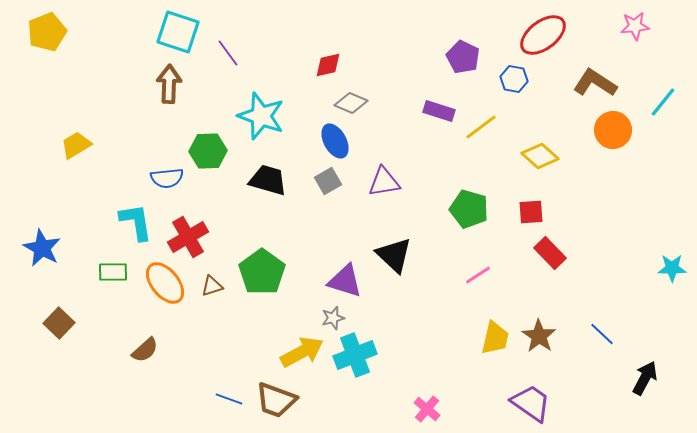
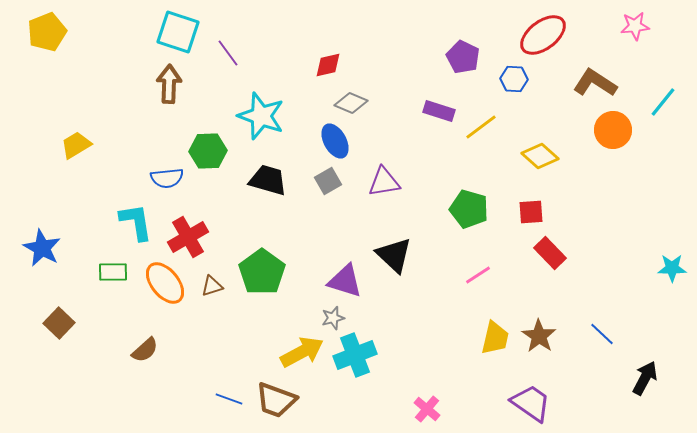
blue hexagon at (514, 79): rotated 8 degrees counterclockwise
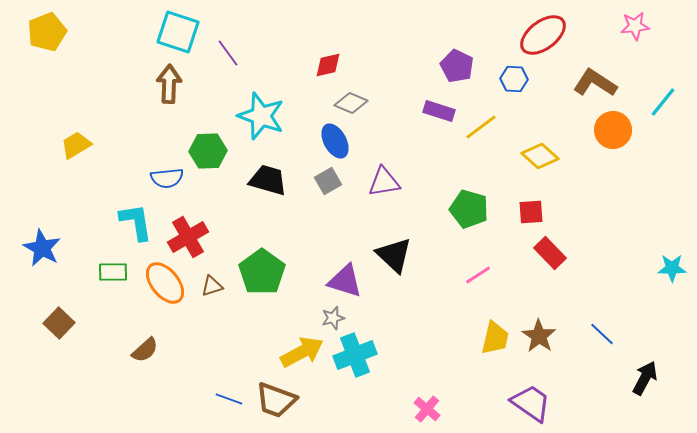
purple pentagon at (463, 57): moved 6 px left, 9 px down
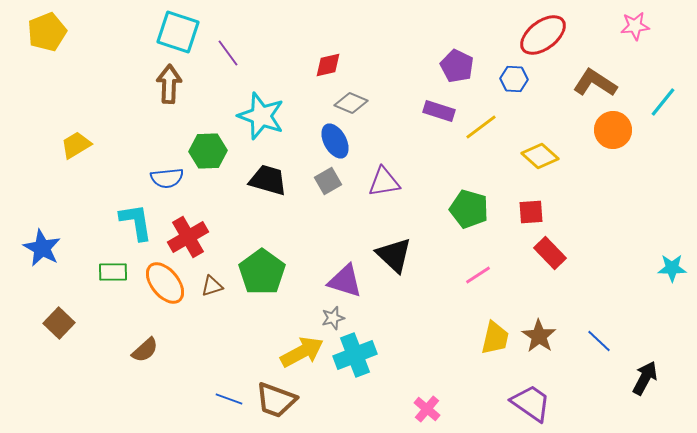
blue line at (602, 334): moved 3 px left, 7 px down
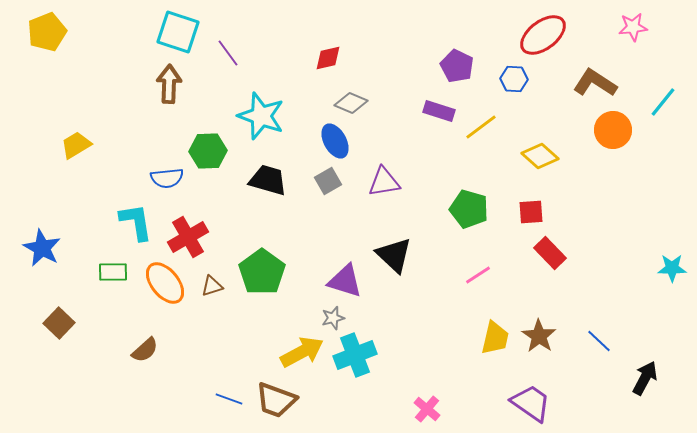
pink star at (635, 26): moved 2 px left, 1 px down
red diamond at (328, 65): moved 7 px up
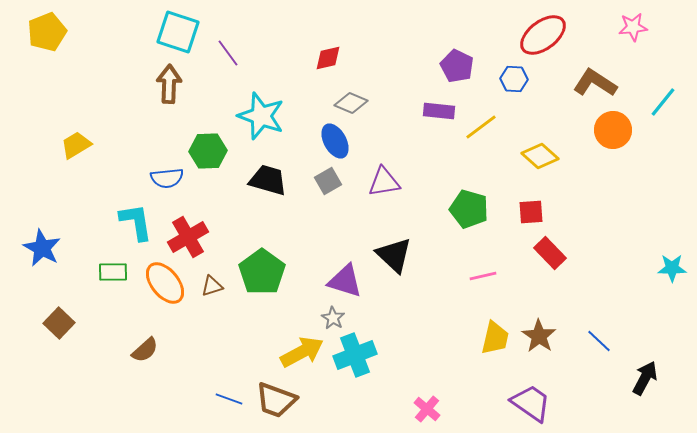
purple rectangle at (439, 111): rotated 12 degrees counterclockwise
pink line at (478, 275): moved 5 px right, 1 px down; rotated 20 degrees clockwise
gray star at (333, 318): rotated 25 degrees counterclockwise
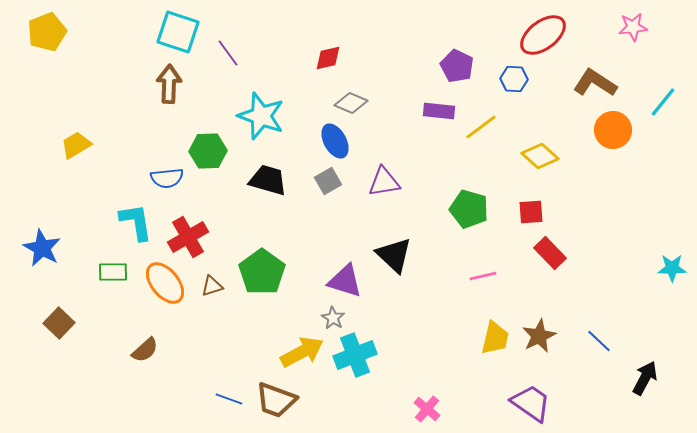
brown star at (539, 336): rotated 12 degrees clockwise
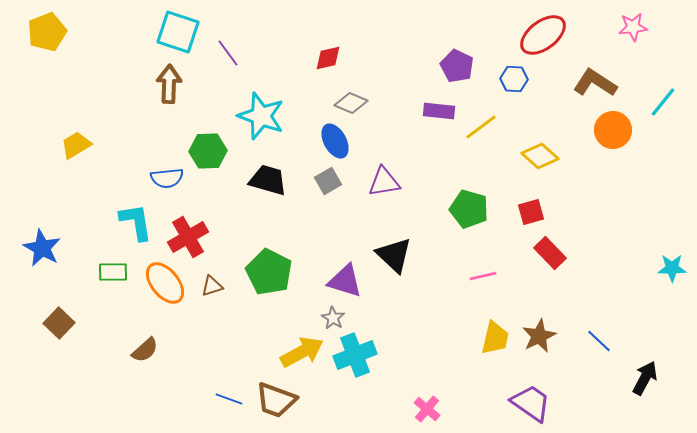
red square at (531, 212): rotated 12 degrees counterclockwise
green pentagon at (262, 272): moved 7 px right; rotated 9 degrees counterclockwise
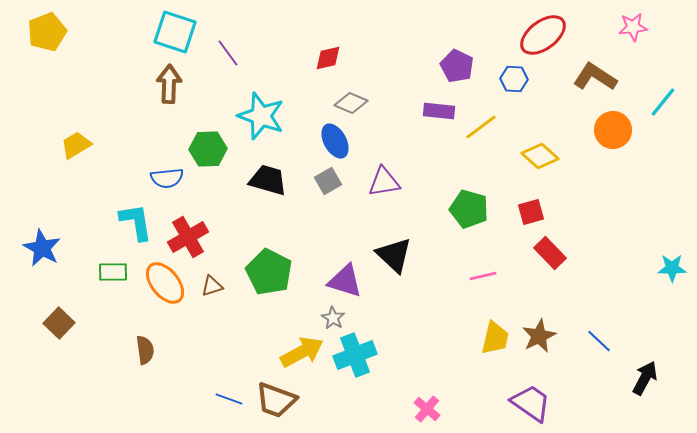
cyan square at (178, 32): moved 3 px left
brown L-shape at (595, 83): moved 6 px up
green hexagon at (208, 151): moved 2 px up
brown semicircle at (145, 350): rotated 56 degrees counterclockwise
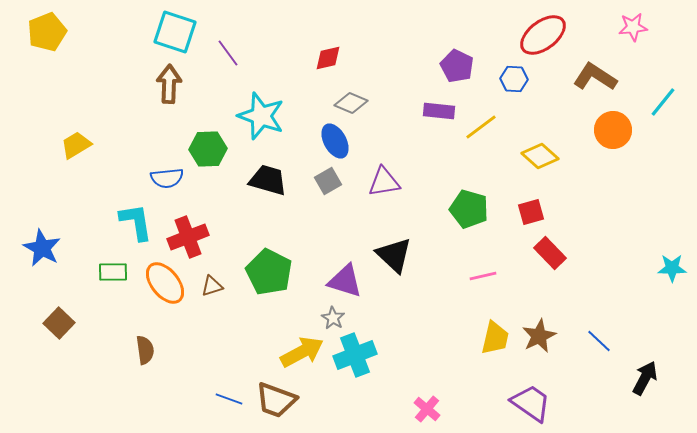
red cross at (188, 237): rotated 9 degrees clockwise
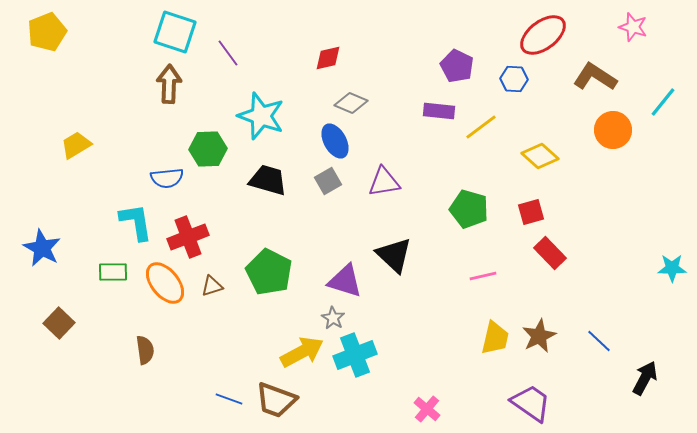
pink star at (633, 27): rotated 24 degrees clockwise
